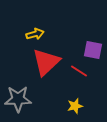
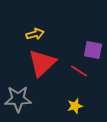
red triangle: moved 4 px left, 1 px down
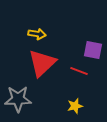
yellow arrow: moved 2 px right; rotated 24 degrees clockwise
red line: rotated 12 degrees counterclockwise
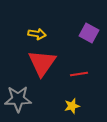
purple square: moved 4 px left, 17 px up; rotated 18 degrees clockwise
red triangle: rotated 12 degrees counterclockwise
red line: moved 3 px down; rotated 30 degrees counterclockwise
yellow star: moved 3 px left
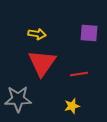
purple square: rotated 24 degrees counterclockwise
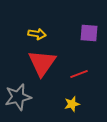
red line: rotated 12 degrees counterclockwise
gray star: moved 2 px up; rotated 12 degrees counterclockwise
yellow star: moved 2 px up
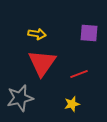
gray star: moved 2 px right, 1 px down
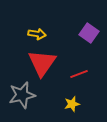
purple square: rotated 30 degrees clockwise
gray star: moved 2 px right, 3 px up
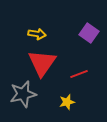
gray star: moved 1 px right, 1 px up
yellow star: moved 5 px left, 2 px up
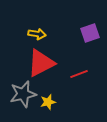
purple square: moved 1 px right; rotated 36 degrees clockwise
red triangle: moved 1 px left; rotated 28 degrees clockwise
yellow star: moved 19 px left
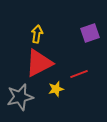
yellow arrow: rotated 90 degrees counterclockwise
red triangle: moved 2 px left
gray star: moved 3 px left, 3 px down
yellow star: moved 8 px right, 13 px up
